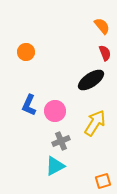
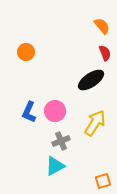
blue L-shape: moved 7 px down
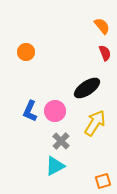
black ellipse: moved 4 px left, 8 px down
blue L-shape: moved 1 px right, 1 px up
gray cross: rotated 24 degrees counterclockwise
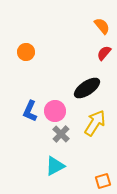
red semicircle: moved 1 px left; rotated 119 degrees counterclockwise
gray cross: moved 7 px up
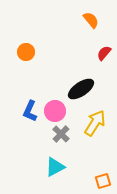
orange semicircle: moved 11 px left, 6 px up
black ellipse: moved 6 px left, 1 px down
cyan triangle: moved 1 px down
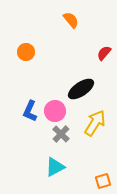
orange semicircle: moved 20 px left
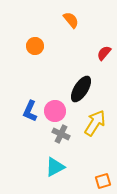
orange circle: moved 9 px right, 6 px up
black ellipse: rotated 24 degrees counterclockwise
gray cross: rotated 18 degrees counterclockwise
